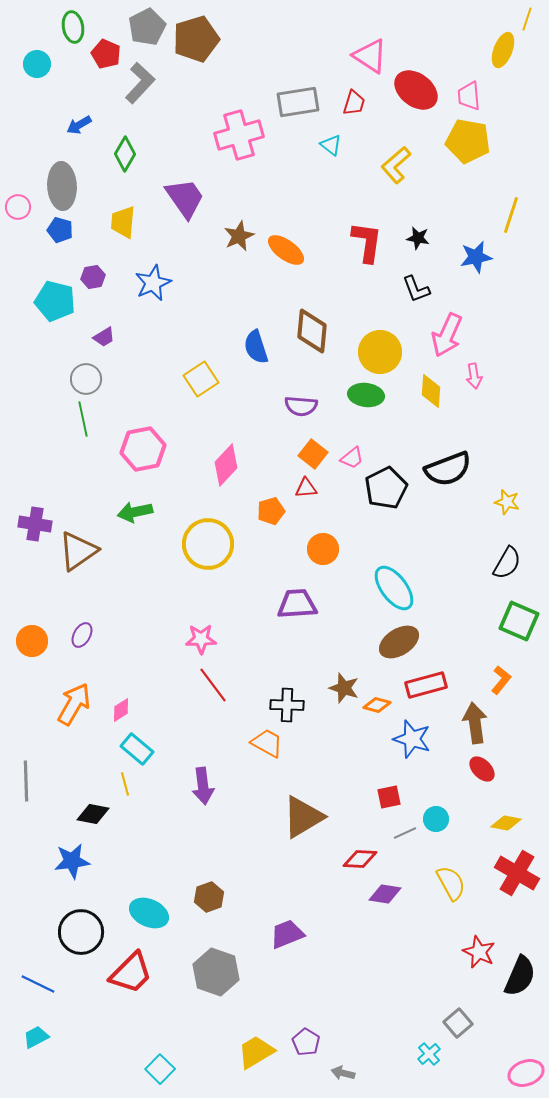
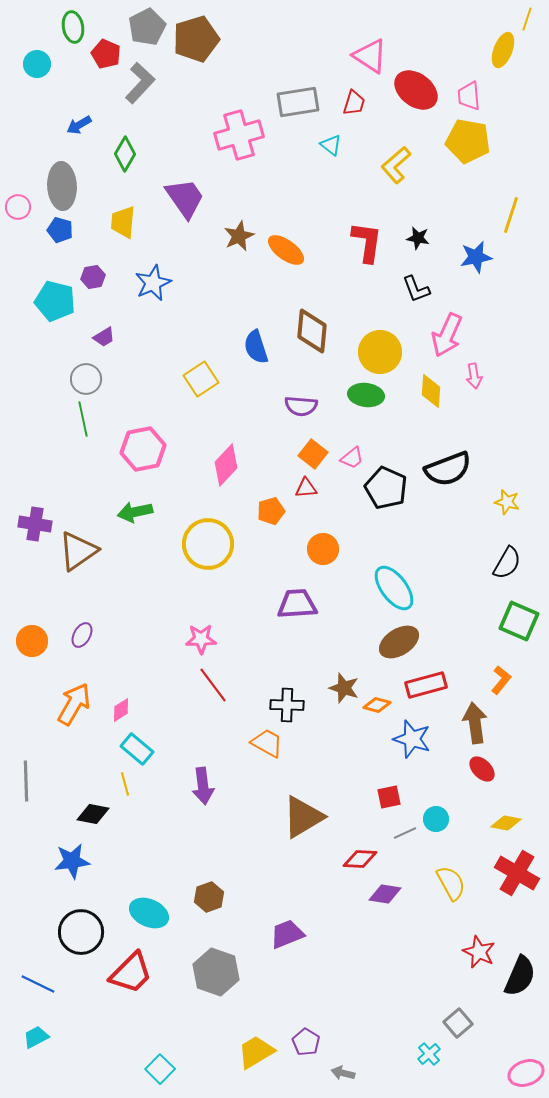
black pentagon at (386, 488): rotated 21 degrees counterclockwise
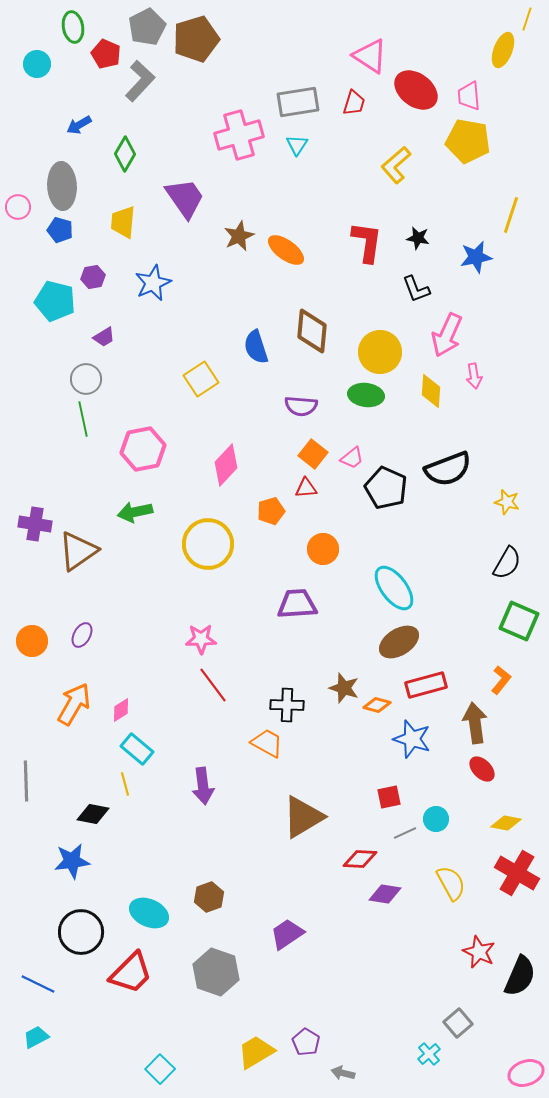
gray L-shape at (140, 83): moved 2 px up
cyan triangle at (331, 145): moved 34 px left; rotated 25 degrees clockwise
purple trapezoid at (287, 934): rotated 12 degrees counterclockwise
